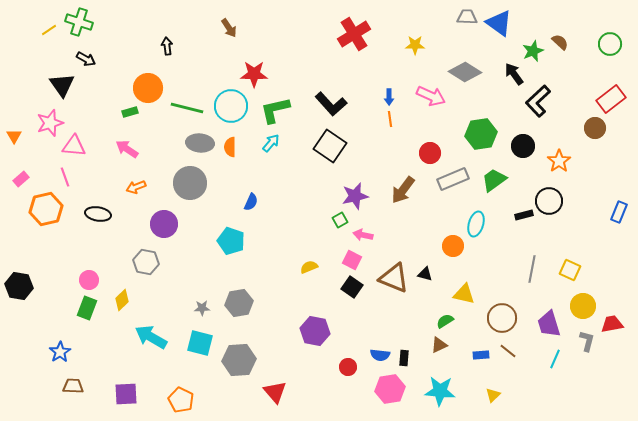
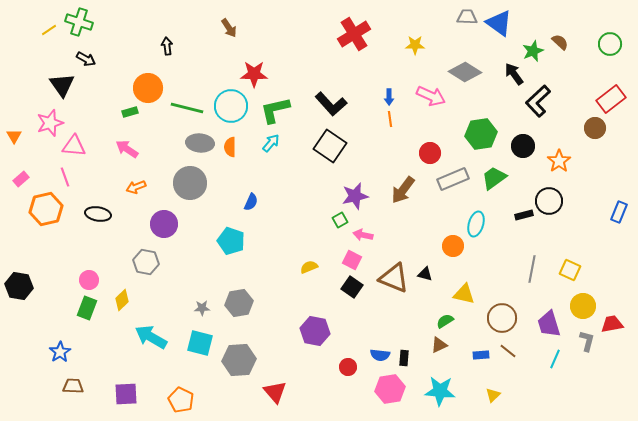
green trapezoid at (494, 180): moved 2 px up
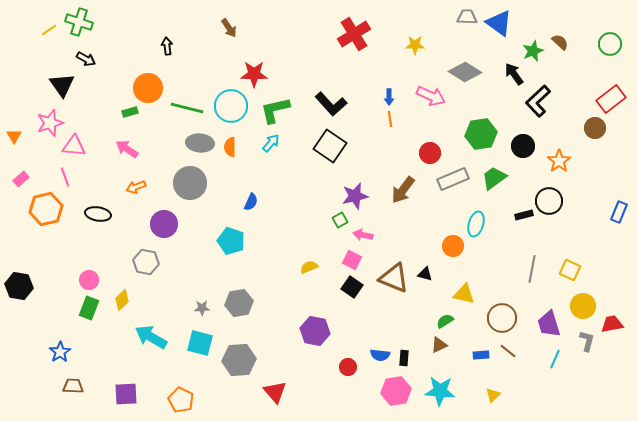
green rectangle at (87, 308): moved 2 px right
pink hexagon at (390, 389): moved 6 px right, 2 px down
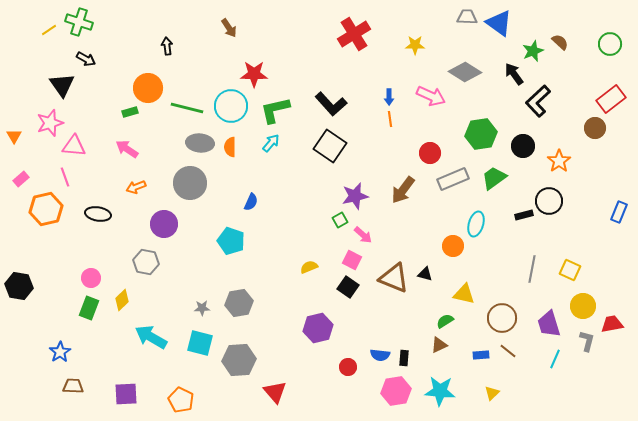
pink arrow at (363, 235): rotated 150 degrees counterclockwise
pink circle at (89, 280): moved 2 px right, 2 px up
black square at (352, 287): moved 4 px left
purple hexagon at (315, 331): moved 3 px right, 3 px up; rotated 24 degrees counterclockwise
yellow triangle at (493, 395): moved 1 px left, 2 px up
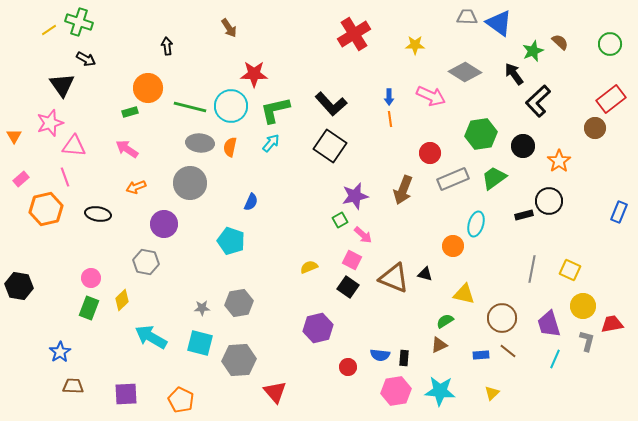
green line at (187, 108): moved 3 px right, 1 px up
orange semicircle at (230, 147): rotated 12 degrees clockwise
brown arrow at (403, 190): rotated 16 degrees counterclockwise
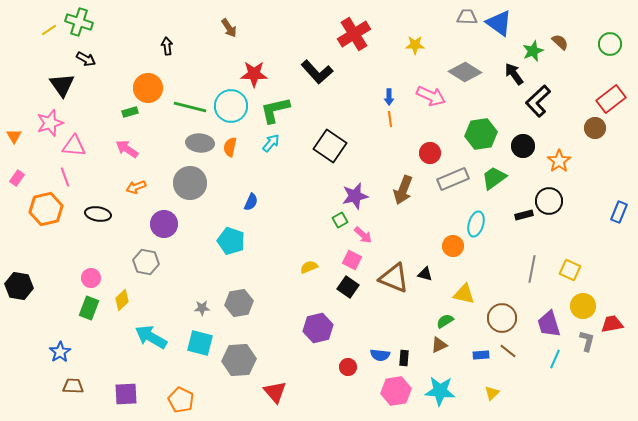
black L-shape at (331, 104): moved 14 px left, 32 px up
pink rectangle at (21, 179): moved 4 px left, 1 px up; rotated 14 degrees counterclockwise
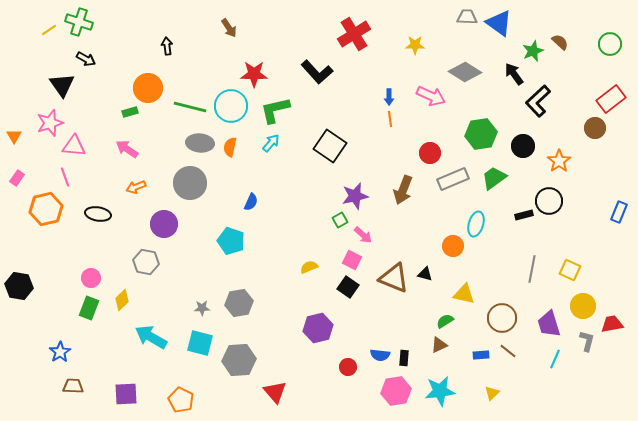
cyan star at (440, 391): rotated 12 degrees counterclockwise
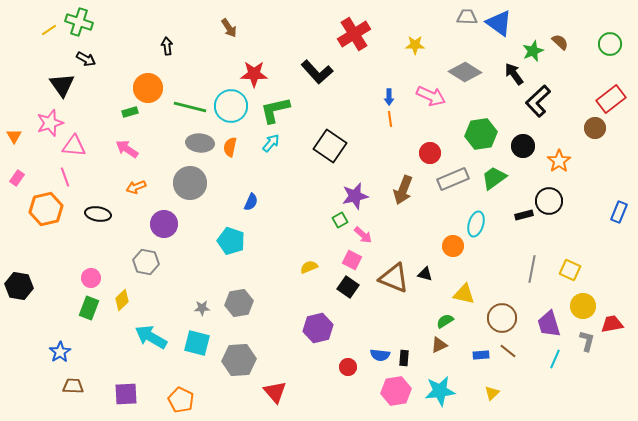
cyan square at (200, 343): moved 3 px left
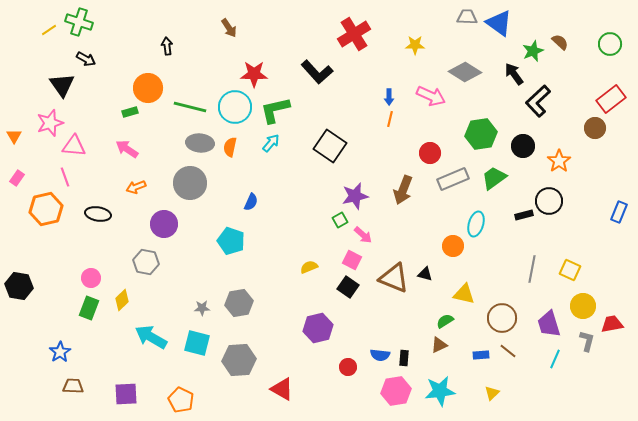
cyan circle at (231, 106): moved 4 px right, 1 px down
orange line at (390, 119): rotated 21 degrees clockwise
red triangle at (275, 392): moved 7 px right, 3 px up; rotated 20 degrees counterclockwise
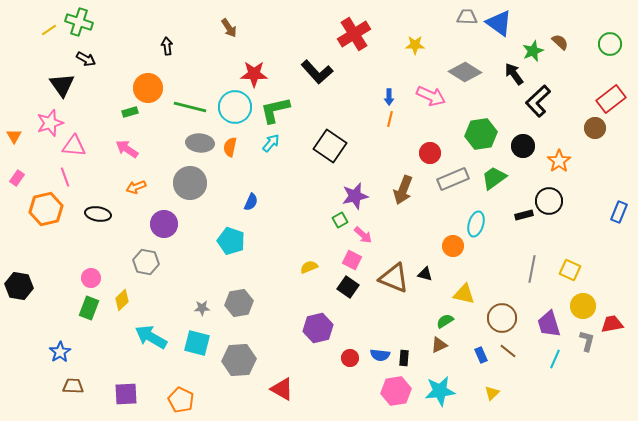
blue rectangle at (481, 355): rotated 70 degrees clockwise
red circle at (348, 367): moved 2 px right, 9 px up
